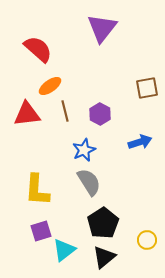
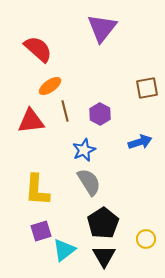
red triangle: moved 4 px right, 7 px down
yellow circle: moved 1 px left, 1 px up
black triangle: moved 1 px up; rotated 20 degrees counterclockwise
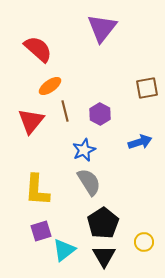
red triangle: rotated 44 degrees counterclockwise
yellow circle: moved 2 px left, 3 px down
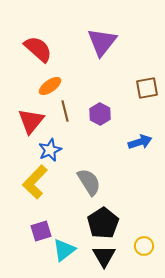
purple triangle: moved 14 px down
blue star: moved 34 px left
yellow L-shape: moved 2 px left, 8 px up; rotated 40 degrees clockwise
yellow circle: moved 4 px down
